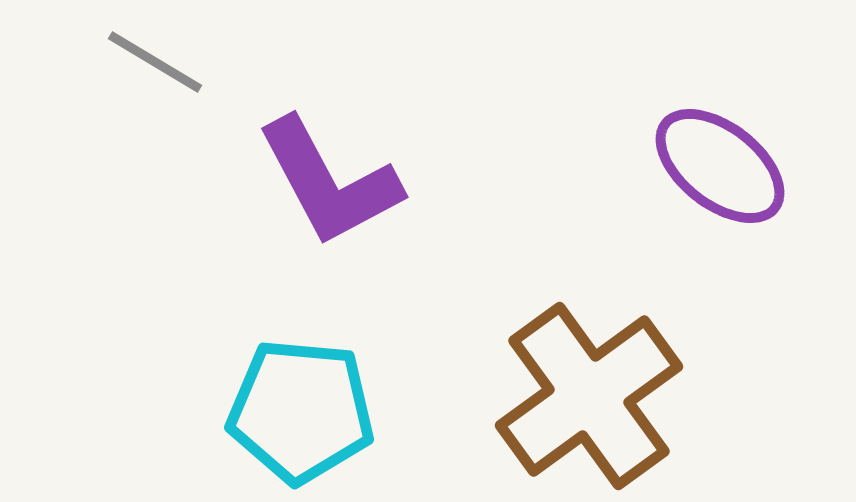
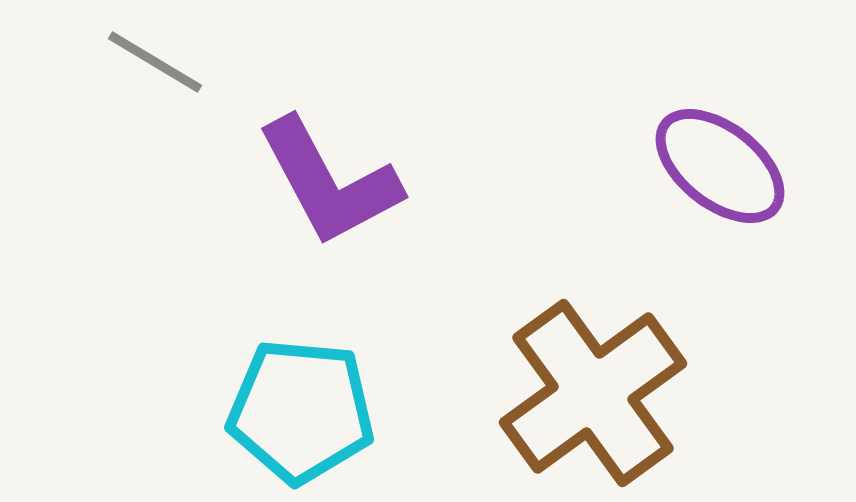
brown cross: moved 4 px right, 3 px up
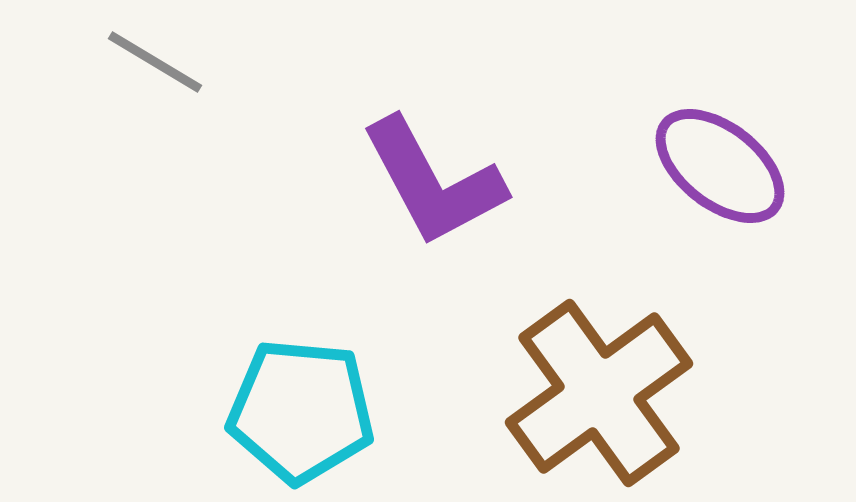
purple L-shape: moved 104 px right
brown cross: moved 6 px right
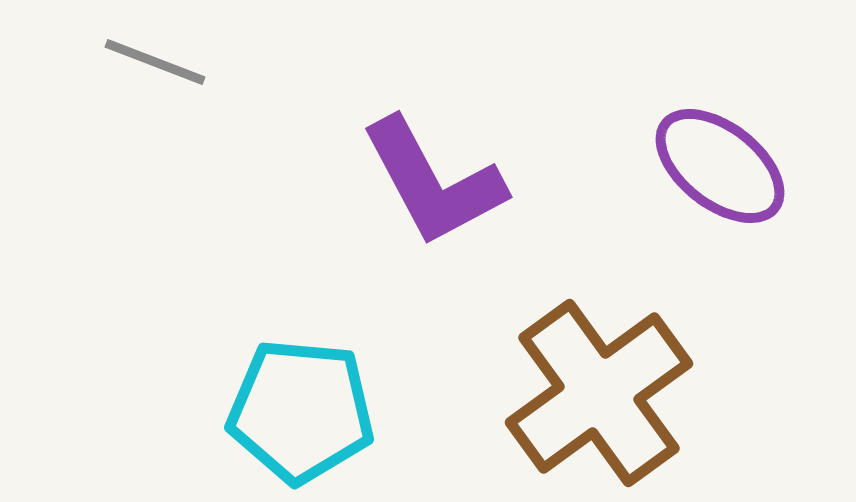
gray line: rotated 10 degrees counterclockwise
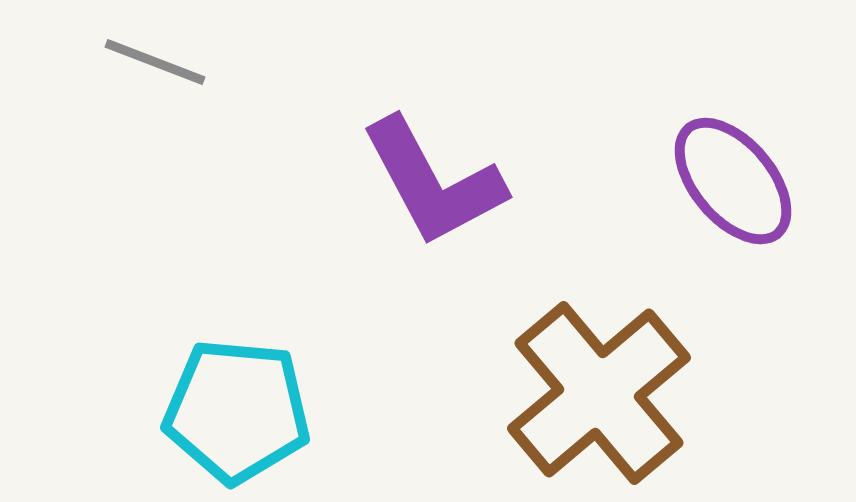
purple ellipse: moved 13 px right, 15 px down; rotated 12 degrees clockwise
brown cross: rotated 4 degrees counterclockwise
cyan pentagon: moved 64 px left
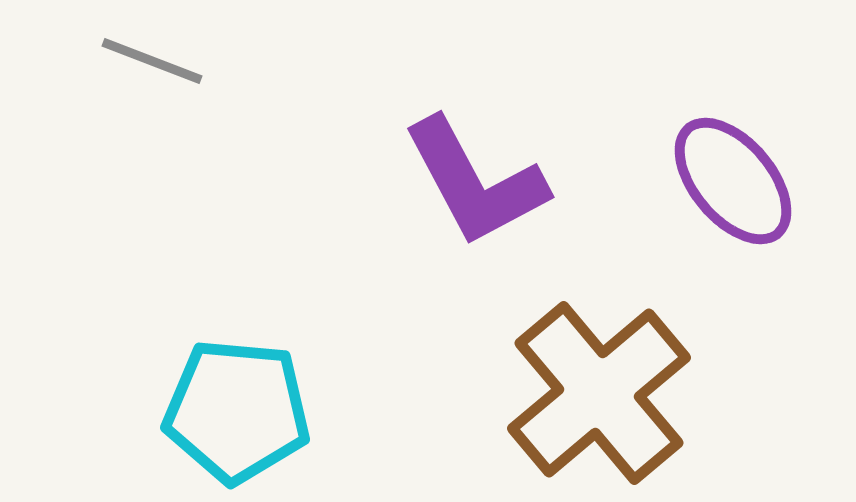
gray line: moved 3 px left, 1 px up
purple L-shape: moved 42 px right
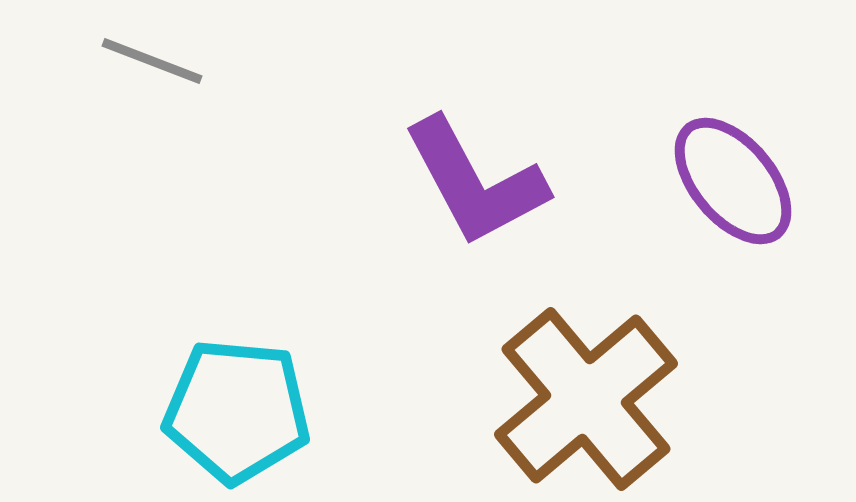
brown cross: moved 13 px left, 6 px down
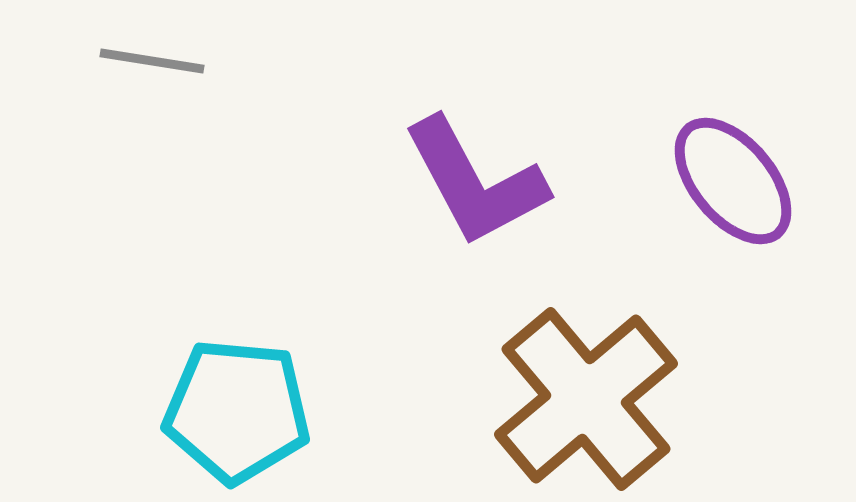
gray line: rotated 12 degrees counterclockwise
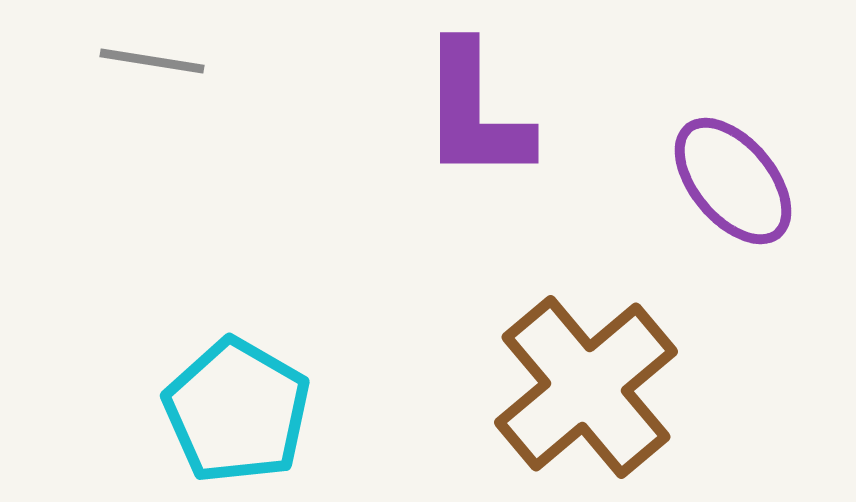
purple L-shape: moved 70 px up; rotated 28 degrees clockwise
brown cross: moved 12 px up
cyan pentagon: rotated 25 degrees clockwise
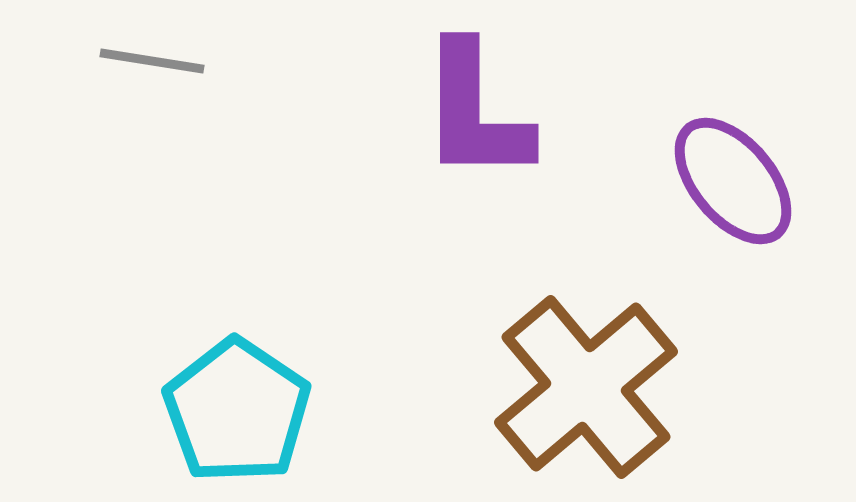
cyan pentagon: rotated 4 degrees clockwise
